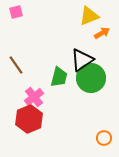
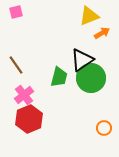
pink cross: moved 10 px left, 2 px up
orange circle: moved 10 px up
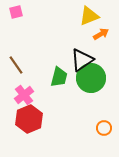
orange arrow: moved 1 px left, 1 px down
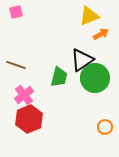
brown line: rotated 36 degrees counterclockwise
green circle: moved 4 px right
orange circle: moved 1 px right, 1 px up
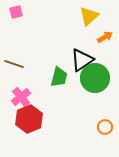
yellow triangle: rotated 20 degrees counterclockwise
orange arrow: moved 4 px right, 3 px down
brown line: moved 2 px left, 1 px up
pink cross: moved 3 px left, 2 px down
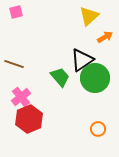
green trapezoid: moved 1 px right; rotated 55 degrees counterclockwise
orange circle: moved 7 px left, 2 px down
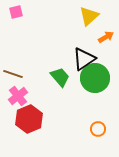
orange arrow: moved 1 px right
black triangle: moved 2 px right, 1 px up
brown line: moved 1 px left, 10 px down
pink cross: moved 3 px left, 1 px up
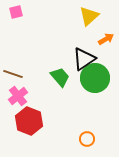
orange arrow: moved 2 px down
red hexagon: moved 2 px down; rotated 16 degrees counterclockwise
orange circle: moved 11 px left, 10 px down
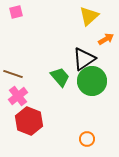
green circle: moved 3 px left, 3 px down
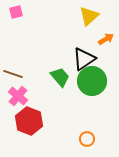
pink cross: rotated 12 degrees counterclockwise
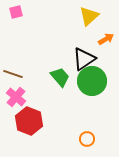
pink cross: moved 2 px left, 1 px down
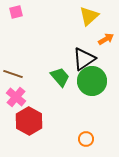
red hexagon: rotated 8 degrees clockwise
orange circle: moved 1 px left
